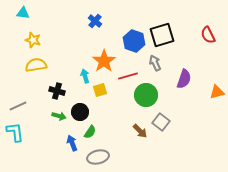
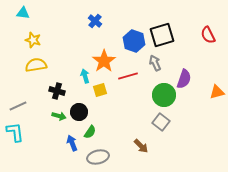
green circle: moved 18 px right
black circle: moved 1 px left
brown arrow: moved 1 px right, 15 px down
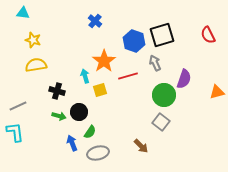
gray ellipse: moved 4 px up
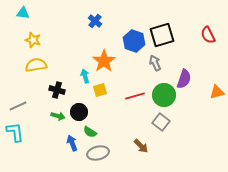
red line: moved 7 px right, 20 px down
black cross: moved 1 px up
green arrow: moved 1 px left
green semicircle: rotated 88 degrees clockwise
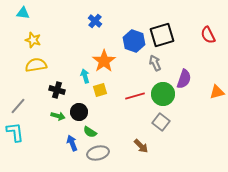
green circle: moved 1 px left, 1 px up
gray line: rotated 24 degrees counterclockwise
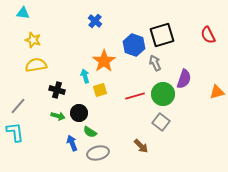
blue hexagon: moved 4 px down
black circle: moved 1 px down
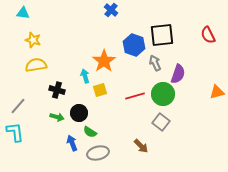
blue cross: moved 16 px right, 11 px up
black square: rotated 10 degrees clockwise
purple semicircle: moved 6 px left, 5 px up
green arrow: moved 1 px left, 1 px down
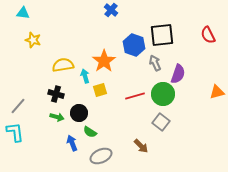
yellow semicircle: moved 27 px right
black cross: moved 1 px left, 4 px down
gray ellipse: moved 3 px right, 3 px down; rotated 10 degrees counterclockwise
